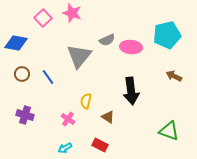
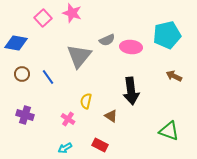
brown triangle: moved 3 px right, 1 px up
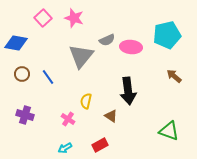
pink star: moved 2 px right, 5 px down
gray triangle: moved 2 px right
brown arrow: rotated 14 degrees clockwise
black arrow: moved 3 px left
red rectangle: rotated 56 degrees counterclockwise
